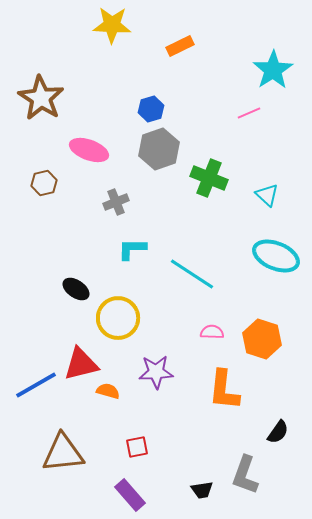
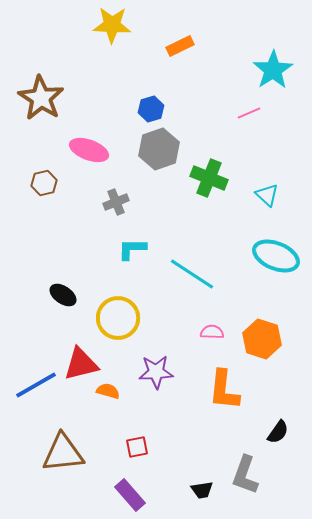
black ellipse: moved 13 px left, 6 px down
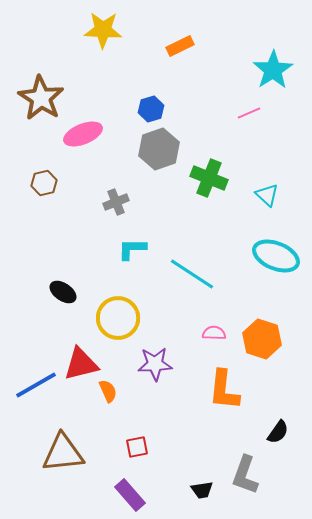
yellow star: moved 9 px left, 5 px down
pink ellipse: moved 6 px left, 16 px up; rotated 42 degrees counterclockwise
black ellipse: moved 3 px up
pink semicircle: moved 2 px right, 1 px down
purple star: moved 1 px left, 8 px up
orange semicircle: rotated 50 degrees clockwise
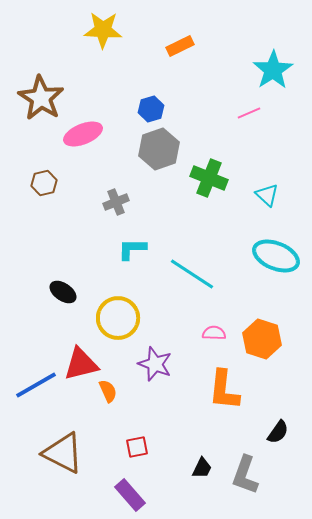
purple star: rotated 24 degrees clockwise
brown triangle: rotated 33 degrees clockwise
black trapezoid: moved 22 px up; rotated 55 degrees counterclockwise
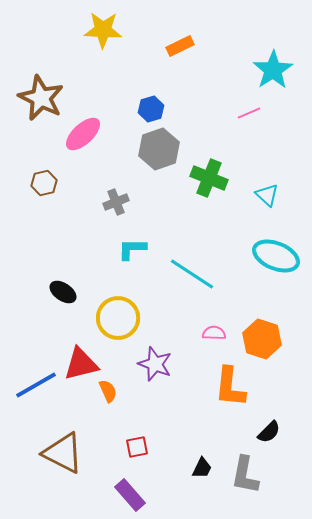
brown star: rotated 6 degrees counterclockwise
pink ellipse: rotated 21 degrees counterclockwise
orange L-shape: moved 6 px right, 3 px up
black semicircle: moved 9 px left; rotated 10 degrees clockwise
gray L-shape: rotated 9 degrees counterclockwise
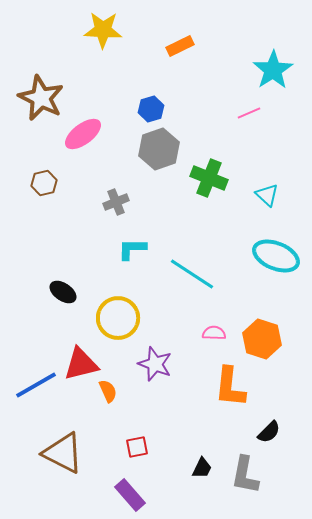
pink ellipse: rotated 6 degrees clockwise
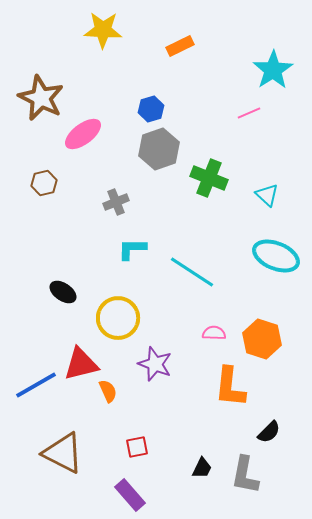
cyan line: moved 2 px up
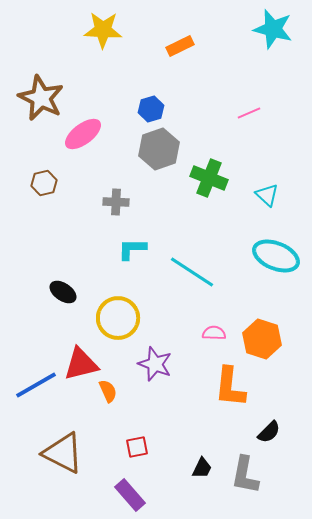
cyan star: moved 41 px up; rotated 24 degrees counterclockwise
gray cross: rotated 25 degrees clockwise
